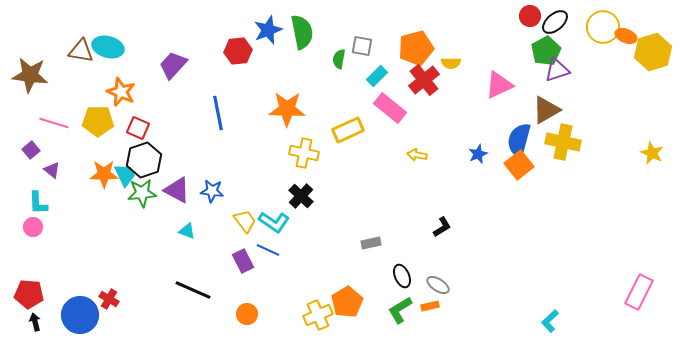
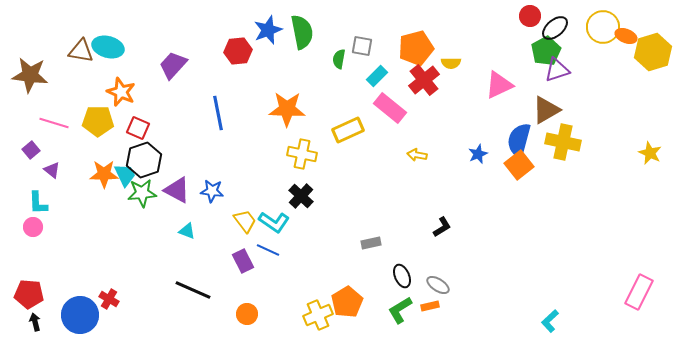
black ellipse at (555, 22): moved 6 px down
yellow cross at (304, 153): moved 2 px left, 1 px down
yellow star at (652, 153): moved 2 px left
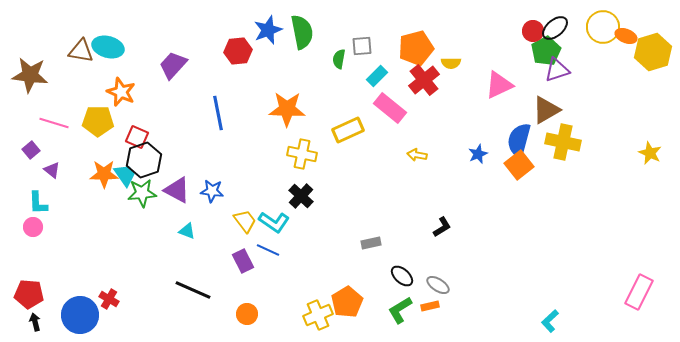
red circle at (530, 16): moved 3 px right, 15 px down
gray square at (362, 46): rotated 15 degrees counterclockwise
red square at (138, 128): moved 1 px left, 9 px down
cyan trapezoid at (125, 175): rotated 10 degrees counterclockwise
black ellipse at (402, 276): rotated 25 degrees counterclockwise
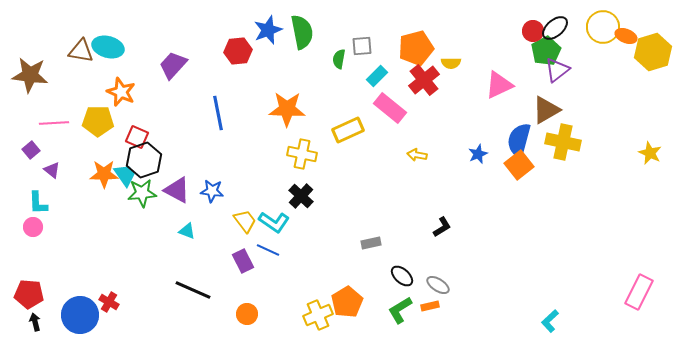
purple triangle at (557, 70): rotated 20 degrees counterclockwise
pink line at (54, 123): rotated 20 degrees counterclockwise
red cross at (109, 299): moved 3 px down
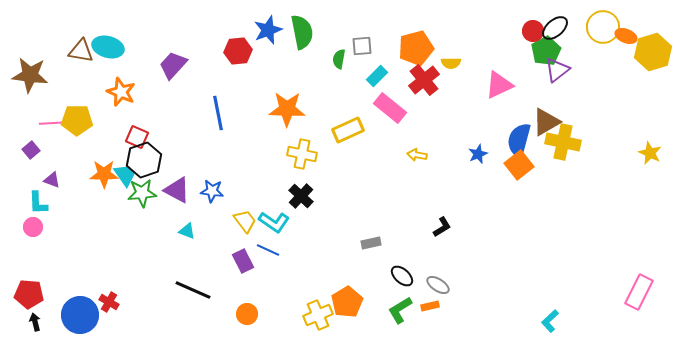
brown triangle at (546, 110): moved 12 px down
yellow pentagon at (98, 121): moved 21 px left, 1 px up
purple triangle at (52, 170): moved 10 px down; rotated 18 degrees counterclockwise
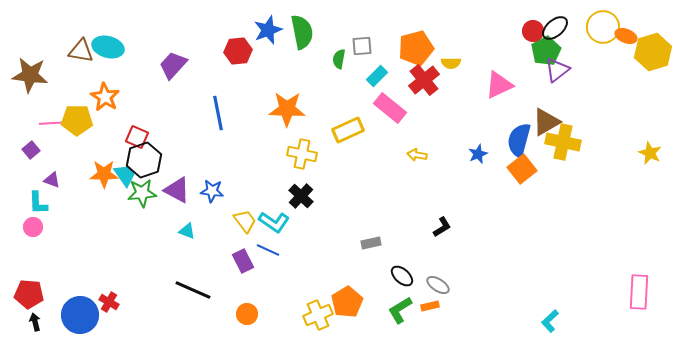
orange star at (121, 92): moved 16 px left, 5 px down; rotated 8 degrees clockwise
orange square at (519, 165): moved 3 px right, 4 px down
pink rectangle at (639, 292): rotated 24 degrees counterclockwise
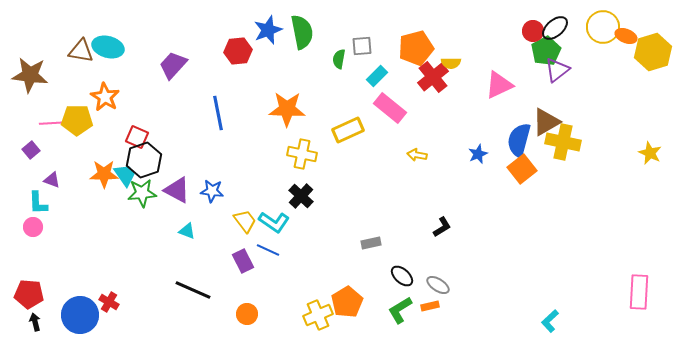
red cross at (424, 80): moved 9 px right, 3 px up
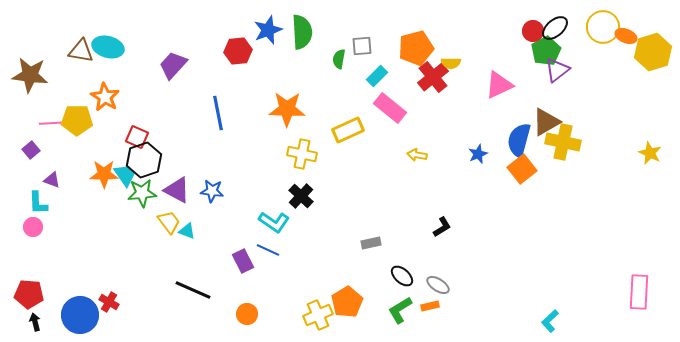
green semicircle at (302, 32): rotated 8 degrees clockwise
yellow trapezoid at (245, 221): moved 76 px left, 1 px down
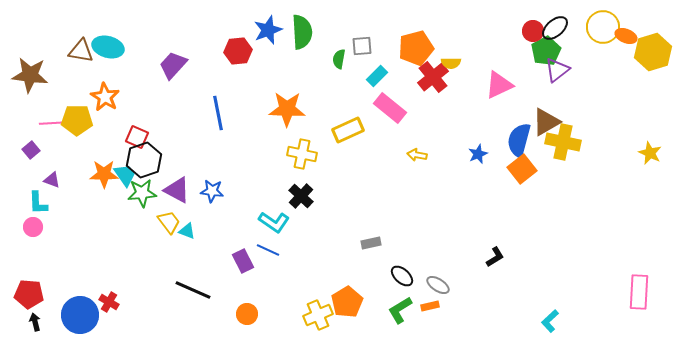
black L-shape at (442, 227): moved 53 px right, 30 px down
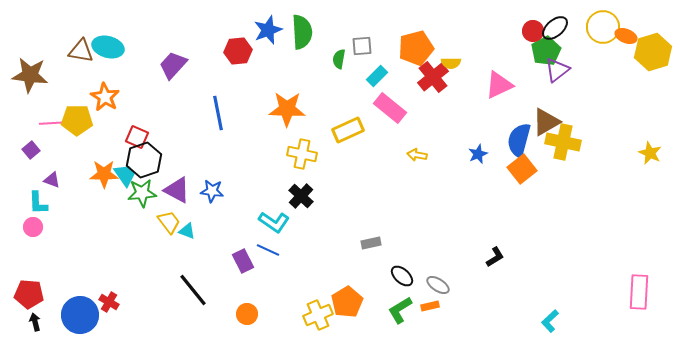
black line at (193, 290): rotated 27 degrees clockwise
